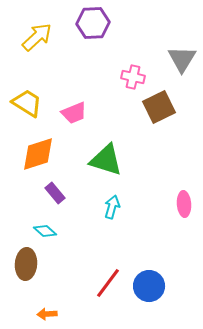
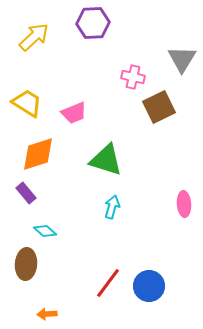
yellow arrow: moved 3 px left
purple rectangle: moved 29 px left
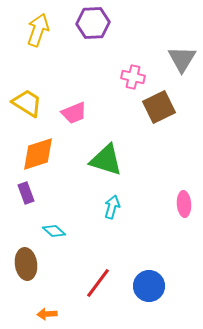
yellow arrow: moved 4 px right, 7 px up; rotated 28 degrees counterclockwise
purple rectangle: rotated 20 degrees clockwise
cyan diamond: moved 9 px right
brown ellipse: rotated 12 degrees counterclockwise
red line: moved 10 px left
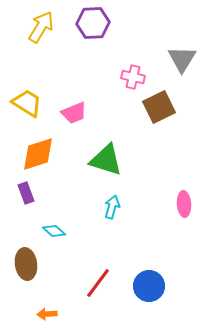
yellow arrow: moved 3 px right, 3 px up; rotated 12 degrees clockwise
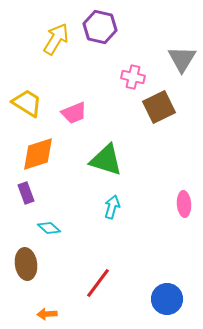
purple hexagon: moved 7 px right, 4 px down; rotated 16 degrees clockwise
yellow arrow: moved 15 px right, 12 px down
cyan diamond: moved 5 px left, 3 px up
blue circle: moved 18 px right, 13 px down
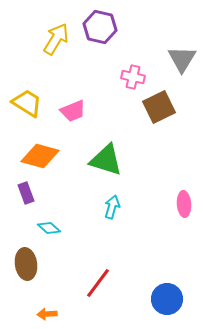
pink trapezoid: moved 1 px left, 2 px up
orange diamond: moved 2 px right, 2 px down; rotated 33 degrees clockwise
